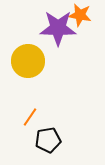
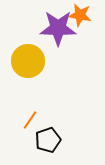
orange line: moved 3 px down
black pentagon: rotated 10 degrees counterclockwise
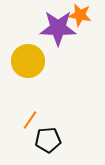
black pentagon: rotated 15 degrees clockwise
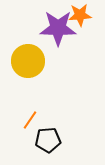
orange star: rotated 15 degrees counterclockwise
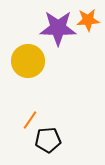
orange star: moved 8 px right, 5 px down
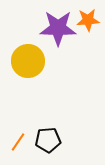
orange line: moved 12 px left, 22 px down
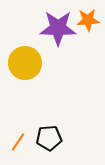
yellow circle: moved 3 px left, 2 px down
black pentagon: moved 1 px right, 2 px up
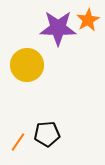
orange star: rotated 25 degrees counterclockwise
yellow circle: moved 2 px right, 2 px down
black pentagon: moved 2 px left, 4 px up
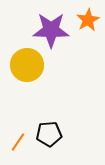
purple star: moved 7 px left, 2 px down
black pentagon: moved 2 px right
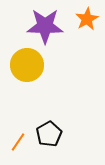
orange star: moved 1 px left, 1 px up
purple star: moved 6 px left, 4 px up
black pentagon: rotated 25 degrees counterclockwise
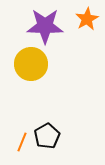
yellow circle: moved 4 px right, 1 px up
black pentagon: moved 2 px left, 2 px down
orange line: moved 4 px right; rotated 12 degrees counterclockwise
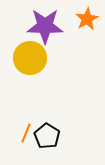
yellow circle: moved 1 px left, 6 px up
black pentagon: rotated 10 degrees counterclockwise
orange line: moved 4 px right, 9 px up
